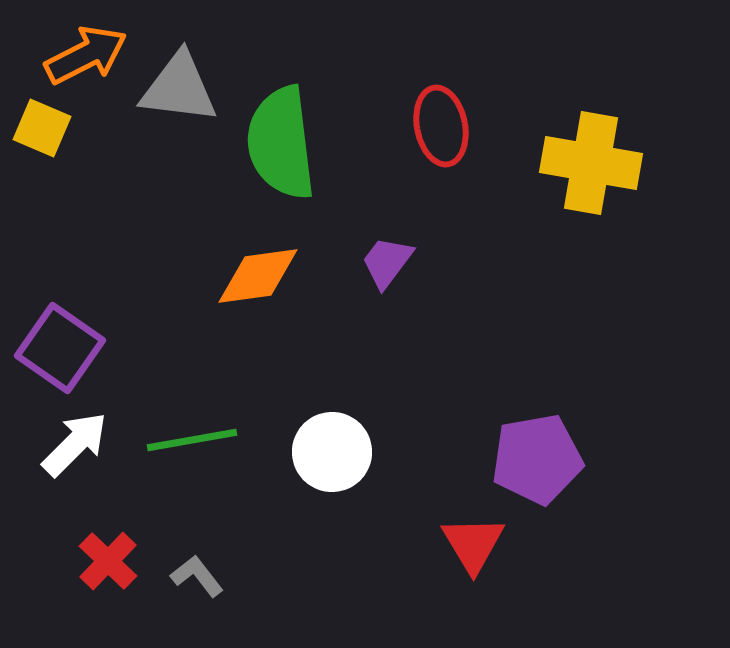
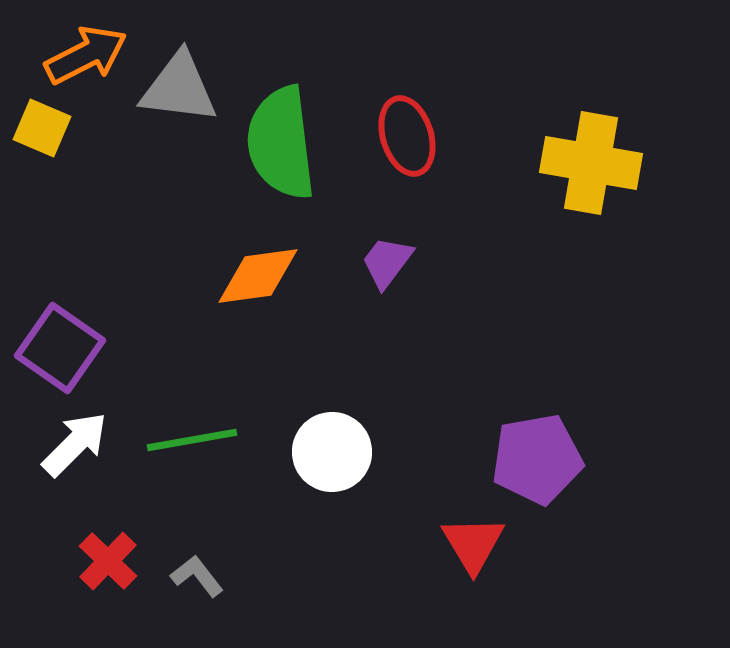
red ellipse: moved 34 px left, 10 px down; rotated 6 degrees counterclockwise
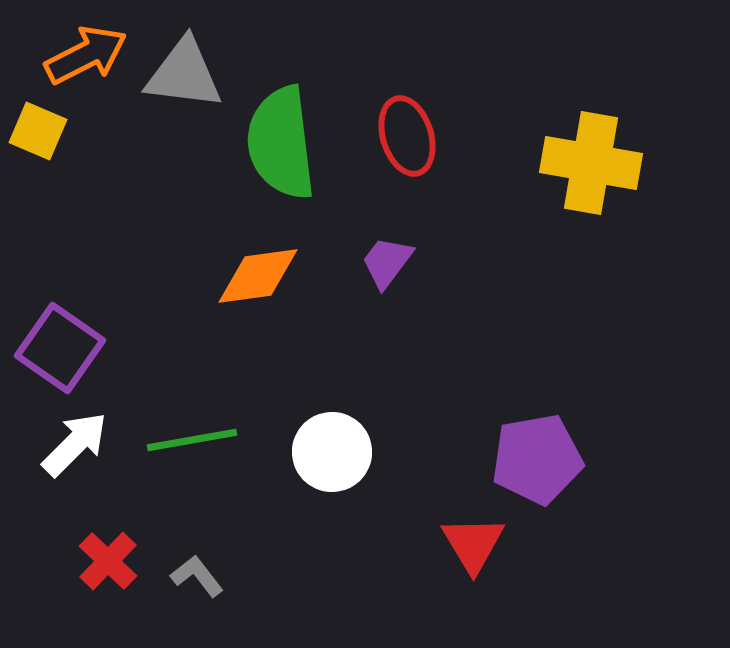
gray triangle: moved 5 px right, 14 px up
yellow square: moved 4 px left, 3 px down
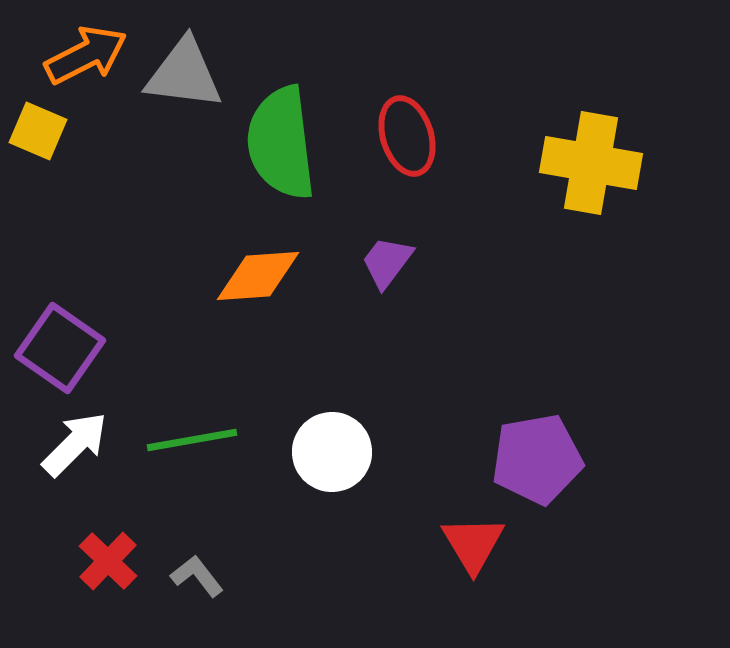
orange diamond: rotated 4 degrees clockwise
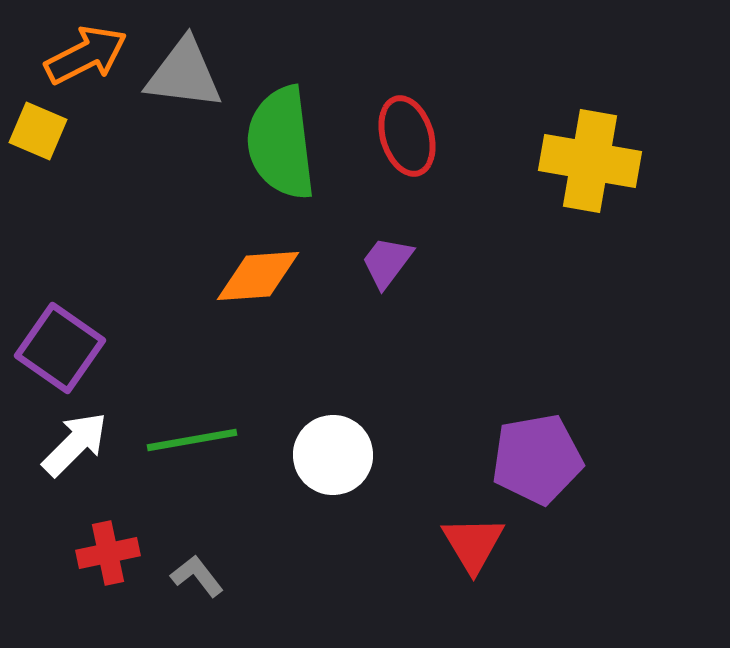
yellow cross: moved 1 px left, 2 px up
white circle: moved 1 px right, 3 px down
red cross: moved 8 px up; rotated 34 degrees clockwise
